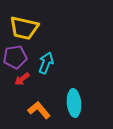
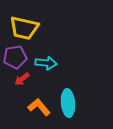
cyan arrow: rotated 75 degrees clockwise
cyan ellipse: moved 6 px left
orange L-shape: moved 3 px up
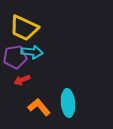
yellow trapezoid: rotated 12 degrees clockwise
cyan arrow: moved 14 px left, 11 px up
red arrow: moved 1 px down; rotated 14 degrees clockwise
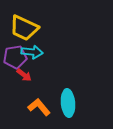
red arrow: moved 2 px right, 5 px up; rotated 119 degrees counterclockwise
